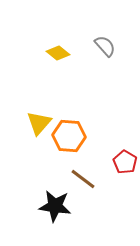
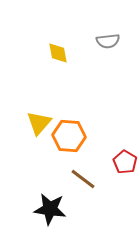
gray semicircle: moved 3 px right, 5 px up; rotated 125 degrees clockwise
yellow diamond: rotated 40 degrees clockwise
black star: moved 5 px left, 3 px down
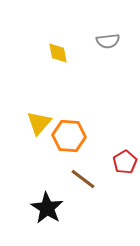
red pentagon: rotated 10 degrees clockwise
black star: moved 3 px left, 1 px up; rotated 24 degrees clockwise
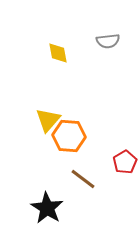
yellow triangle: moved 9 px right, 3 px up
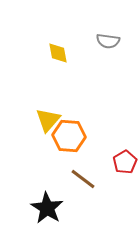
gray semicircle: rotated 15 degrees clockwise
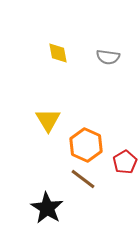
gray semicircle: moved 16 px down
yellow triangle: rotated 12 degrees counterclockwise
orange hexagon: moved 17 px right, 9 px down; rotated 20 degrees clockwise
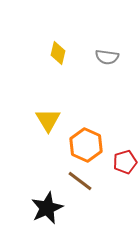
yellow diamond: rotated 25 degrees clockwise
gray semicircle: moved 1 px left
red pentagon: rotated 15 degrees clockwise
brown line: moved 3 px left, 2 px down
black star: rotated 16 degrees clockwise
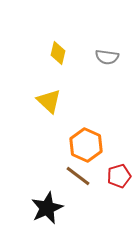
yellow triangle: moved 1 px right, 19 px up; rotated 16 degrees counterclockwise
red pentagon: moved 6 px left, 14 px down
brown line: moved 2 px left, 5 px up
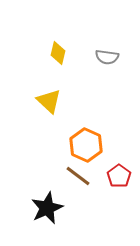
red pentagon: rotated 20 degrees counterclockwise
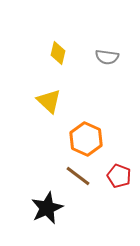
orange hexagon: moved 6 px up
red pentagon: rotated 15 degrees counterclockwise
